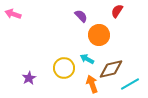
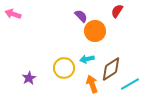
orange circle: moved 4 px left, 4 px up
cyan arrow: rotated 40 degrees counterclockwise
brown diamond: rotated 20 degrees counterclockwise
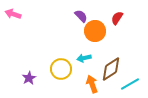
red semicircle: moved 7 px down
cyan arrow: moved 3 px left, 1 px up
yellow circle: moved 3 px left, 1 px down
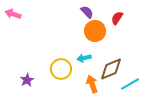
purple semicircle: moved 6 px right, 4 px up
brown diamond: rotated 10 degrees clockwise
purple star: moved 2 px left, 2 px down
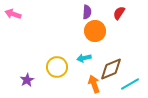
purple semicircle: rotated 48 degrees clockwise
red semicircle: moved 2 px right, 5 px up
yellow circle: moved 4 px left, 2 px up
orange arrow: moved 2 px right
